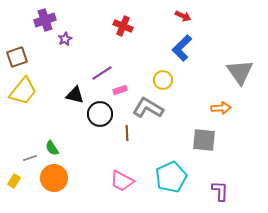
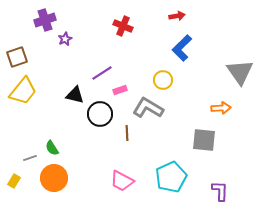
red arrow: moved 6 px left; rotated 35 degrees counterclockwise
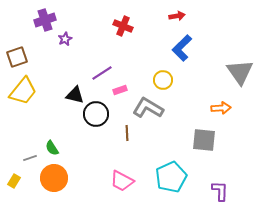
black circle: moved 4 px left
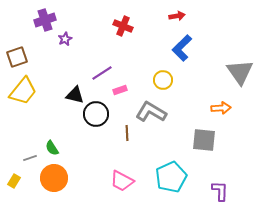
gray L-shape: moved 3 px right, 4 px down
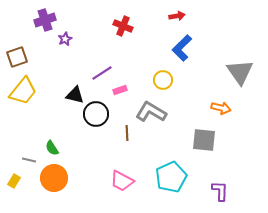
orange arrow: rotated 18 degrees clockwise
gray line: moved 1 px left, 2 px down; rotated 32 degrees clockwise
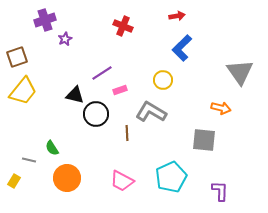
orange circle: moved 13 px right
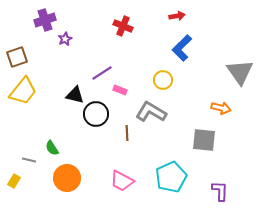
pink rectangle: rotated 40 degrees clockwise
